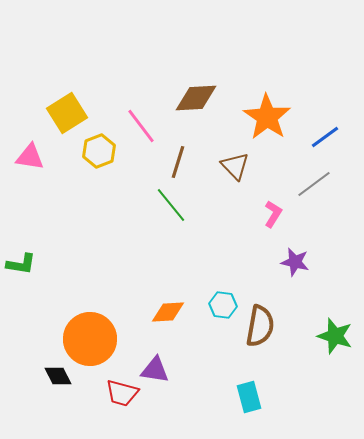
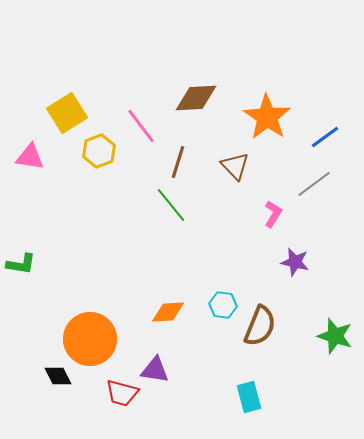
brown semicircle: rotated 12 degrees clockwise
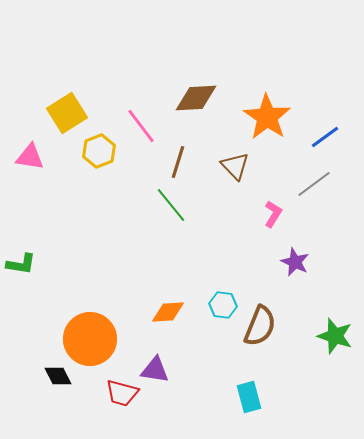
purple star: rotated 12 degrees clockwise
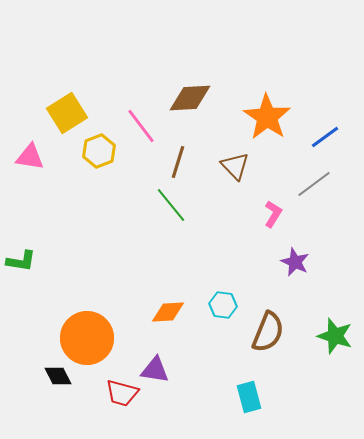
brown diamond: moved 6 px left
green L-shape: moved 3 px up
brown semicircle: moved 8 px right, 6 px down
orange circle: moved 3 px left, 1 px up
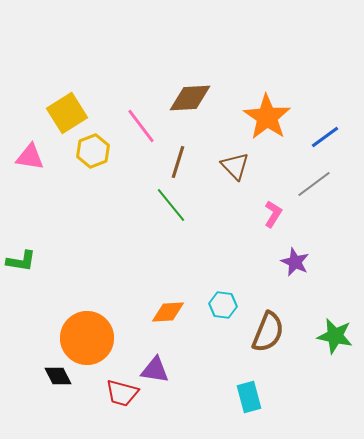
yellow hexagon: moved 6 px left
green star: rotated 6 degrees counterclockwise
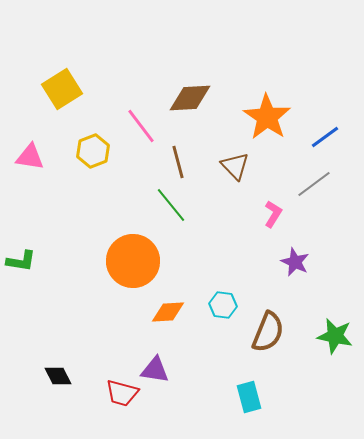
yellow square: moved 5 px left, 24 px up
brown line: rotated 32 degrees counterclockwise
orange circle: moved 46 px right, 77 px up
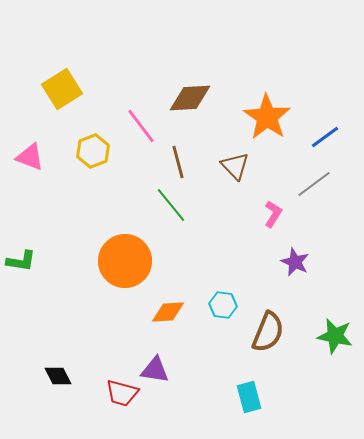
pink triangle: rotated 12 degrees clockwise
orange circle: moved 8 px left
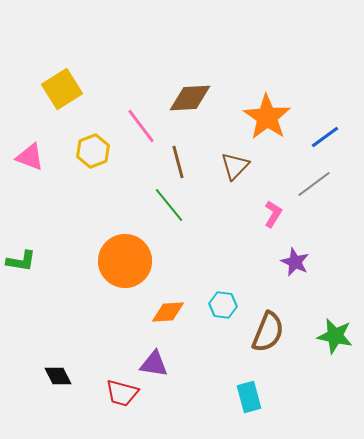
brown triangle: rotated 28 degrees clockwise
green line: moved 2 px left
purple triangle: moved 1 px left, 6 px up
